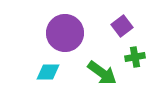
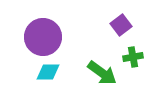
purple square: moved 1 px left, 1 px up
purple circle: moved 22 px left, 4 px down
green cross: moved 2 px left
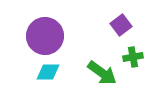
purple circle: moved 2 px right, 1 px up
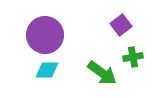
purple circle: moved 1 px up
cyan diamond: moved 1 px left, 2 px up
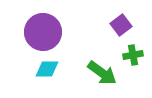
purple circle: moved 2 px left, 3 px up
green cross: moved 2 px up
cyan diamond: moved 1 px up
